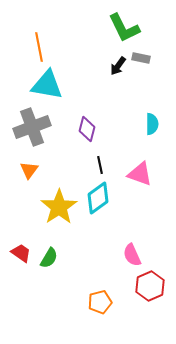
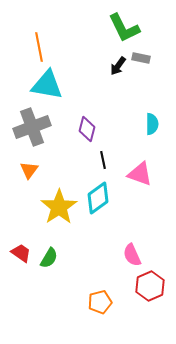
black line: moved 3 px right, 5 px up
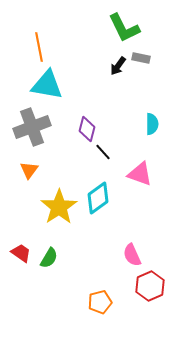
black line: moved 8 px up; rotated 30 degrees counterclockwise
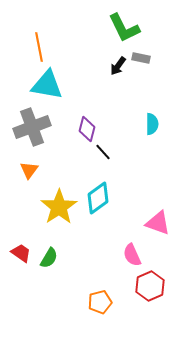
pink triangle: moved 18 px right, 49 px down
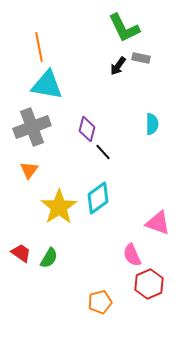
red hexagon: moved 1 px left, 2 px up
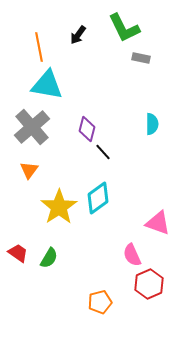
black arrow: moved 40 px left, 31 px up
gray cross: rotated 21 degrees counterclockwise
red trapezoid: moved 3 px left
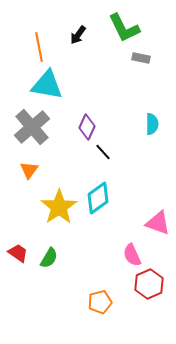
purple diamond: moved 2 px up; rotated 10 degrees clockwise
